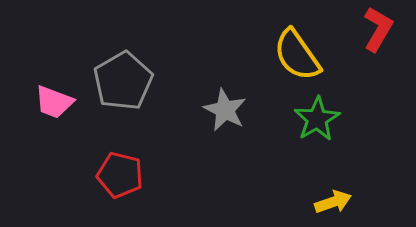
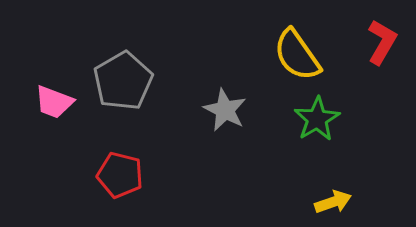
red L-shape: moved 4 px right, 13 px down
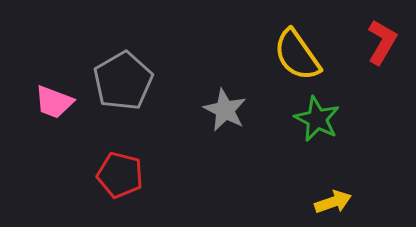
green star: rotated 15 degrees counterclockwise
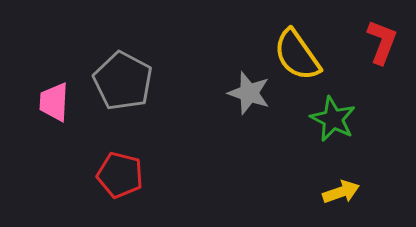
red L-shape: rotated 9 degrees counterclockwise
gray pentagon: rotated 14 degrees counterclockwise
pink trapezoid: rotated 72 degrees clockwise
gray star: moved 24 px right, 17 px up; rotated 9 degrees counterclockwise
green star: moved 16 px right
yellow arrow: moved 8 px right, 10 px up
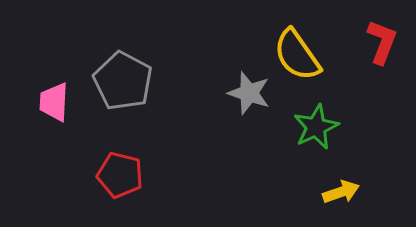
green star: moved 17 px left, 8 px down; rotated 21 degrees clockwise
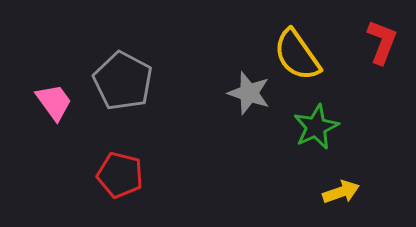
pink trapezoid: rotated 141 degrees clockwise
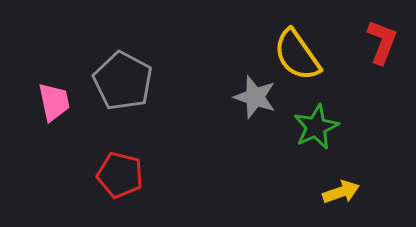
gray star: moved 6 px right, 4 px down
pink trapezoid: rotated 24 degrees clockwise
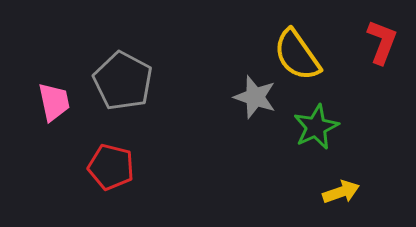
red pentagon: moved 9 px left, 8 px up
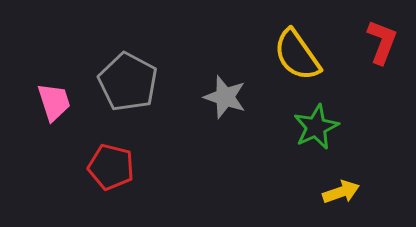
gray pentagon: moved 5 px right, 1 px down
gray star: moved 30 px left
pink trapezoid: rotated 6 degrees counterclockwise
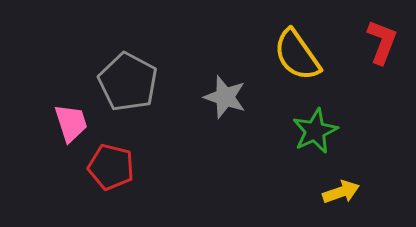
pink trapezoid: moved 17 px right, 21 px down
green star: moved 1 px left, 4 px down
